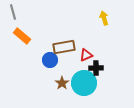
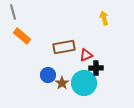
blue circle: moved 2 px left, 15 px down
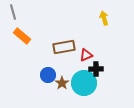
black cross: moved 1 px down
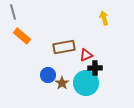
black cross: moved 1 px left, 1 px up
cyan circle: moved 2 px right
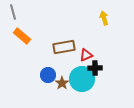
cyan circle: moved 4 px left, 4 px up
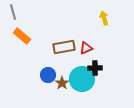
red triangle: moved 7 px up
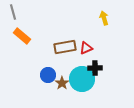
brown rectangle: moved 1 px right
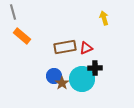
blue circle: moved 6 px right, 1 px down
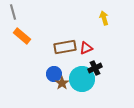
black cross: rotated 24 degrees counterclockwise
blue circle: moved 2 px up
